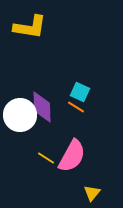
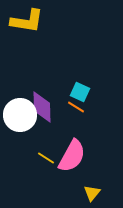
yellow L-shape: moved 3 px left, 6 px up
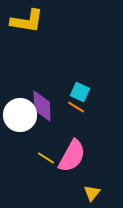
purple diamond: moved 1 px up
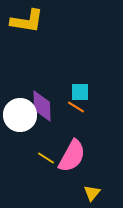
cyan square: rotated 24 degrees counterclockwise
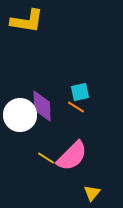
cyan square: rotated 12 degrees counterclockwise
pink semicircle: rotated 16 degrees clockwise
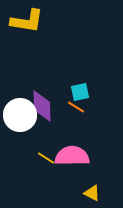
pink semicircle: rotated 136 degrees counterclockwise
yellow triangle: rotated 42 degrees counterclockwise
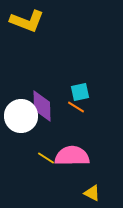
yellow L-shape: rotated 12 degrees clockwise
white circle: moved 1 px right, 1 px down
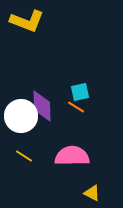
yellow line: moved 22 px left, 2 px up
